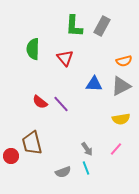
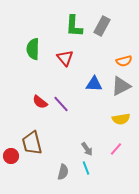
gray semicircle: rotated 56 degrees counterclockwise
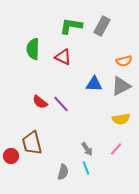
green L-shape: moved 3 px left; rotated 95 degrees clockwise
red triangle: moved 2 px left, 1 px up; rotated 24 degrees counterclockwise
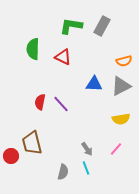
red semicircle: rotated 63 degrees clockwise
